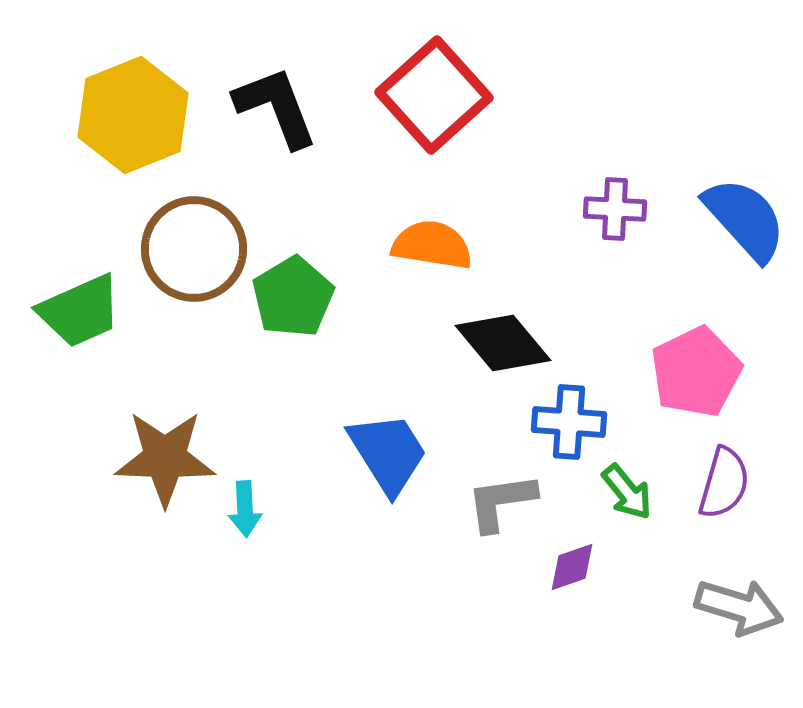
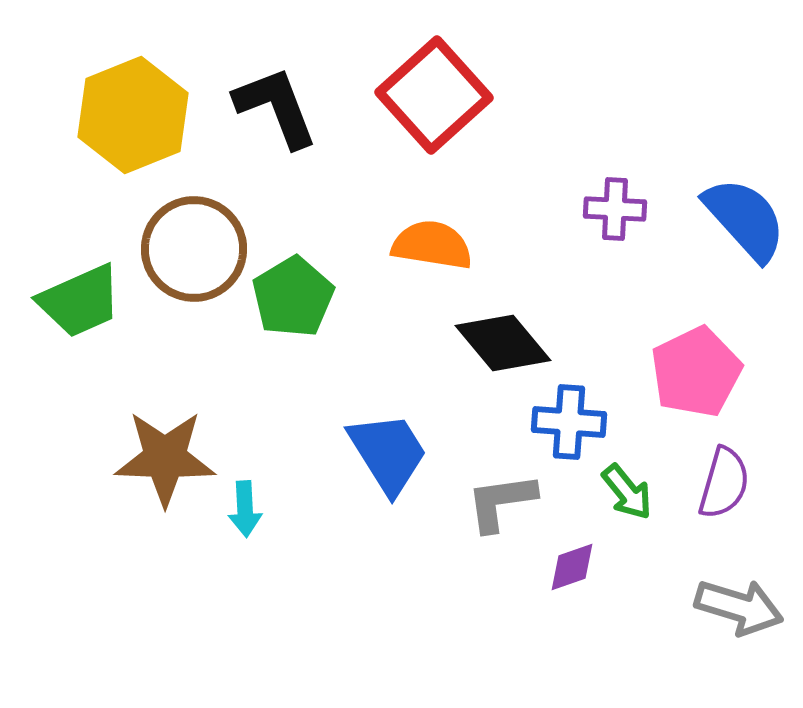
green trapezoid: moved 10 px up
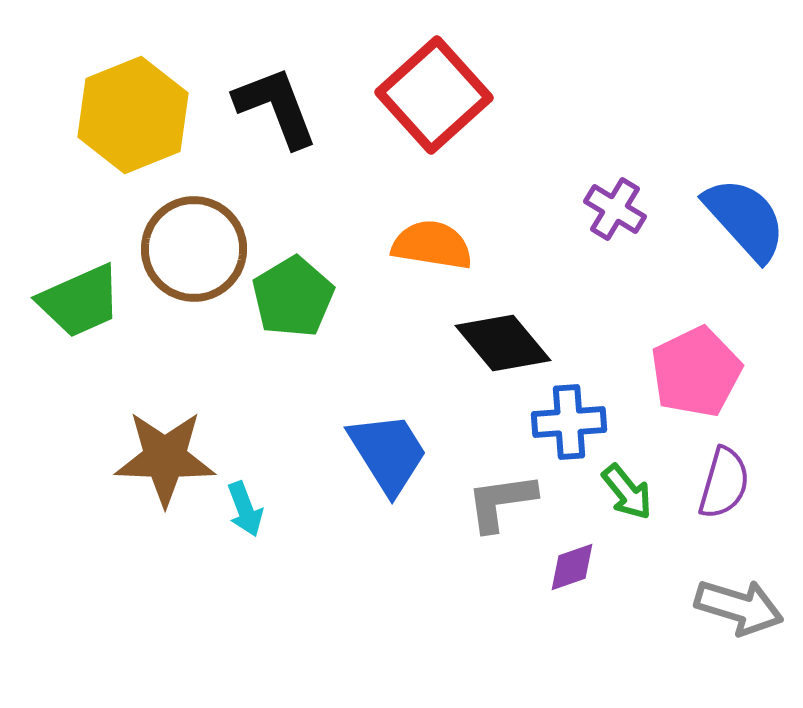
purple cross: rotated 28 degrees clockwise
blue cross: rotated 8 degrees counterclockwise
cyan arrow: rotated 18 degrees counterclockwise
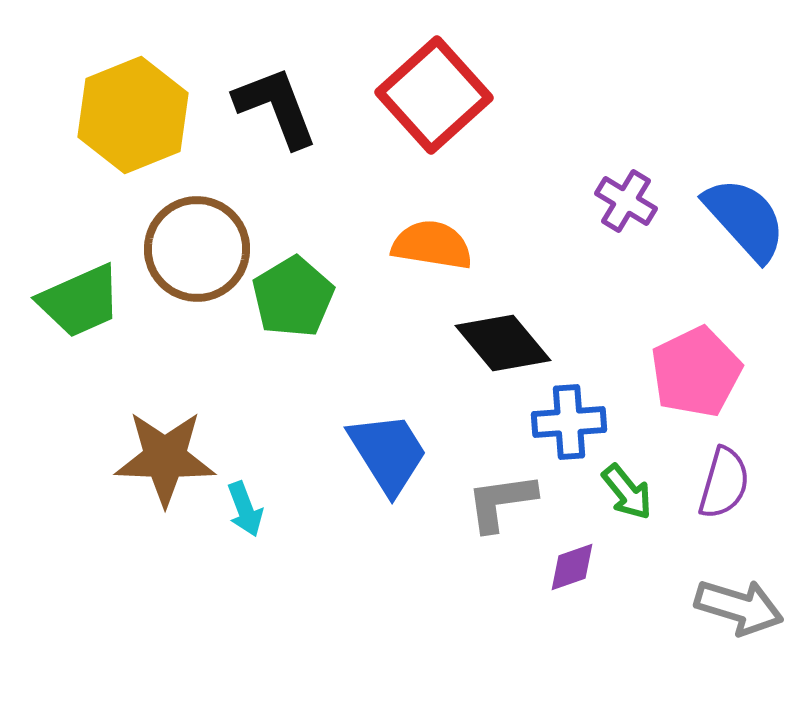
purple cross: moved 11 px right, 8 px up
brown circle: moved 3 px right
